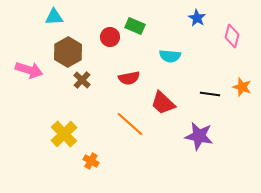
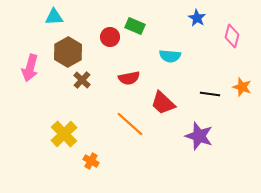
pink arrow: moved 1 px right, 2 px up; rotated 88 degrees clockwise
purple star: rotated 8 degrees clockwise
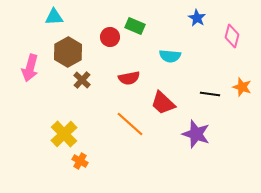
purple star: moved 3 px left, 2 px up
orange cross: moved 11 px left
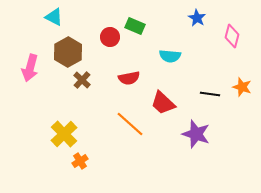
cyan triangle: rotated 30 degrees clockwise
orange cross: rotated 28 degrees clockwise
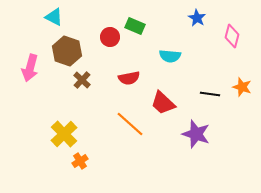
brown hexagon: moved 1 px left, 1 px up; rotated 12 degrees counterclockwise
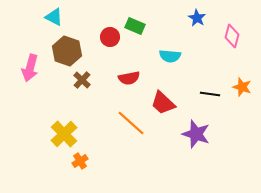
orange line: moved 1 px right, 1 px up
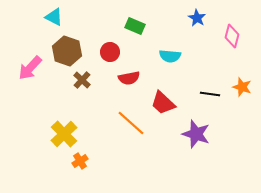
red circle: moved 15 px down
pink arrow: rotated 28 degrees clockwise
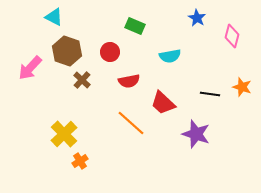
cyan semicircle: rotated 15 degrees counterclockwise
red semicircle: moved 3 px down
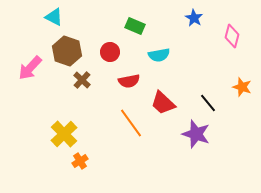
blue star: moved 3 px left
cyan semicircle: moved 11 px left, 1 px up
black line: moved 2 px left, 9 px down; rotated 42 degrees clockwise
orange line: rotated 12 degrees clockwise
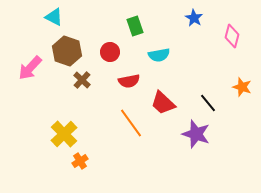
green rectangle: rotated 48 degrees clockwise
